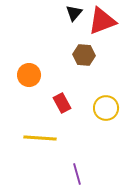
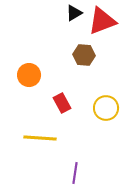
black triangle: rotated 18 degrees clockwise
purple line: moved 2 px left, 1 px up; rotated 25 degrees clockwise
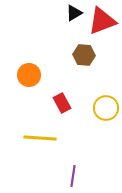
purple line: moved 2 px left, 3 px down
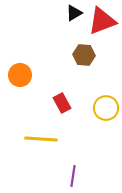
orange circle: moved 9 px left
yellow line: moved 1 px right, 1 px down
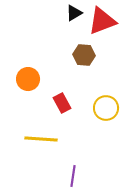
orange circle: moved 8 px right, 4 px down
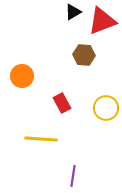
black triangle: moved 1 px left, 1 px up
orange circle: moved 6 px left, 3 px up
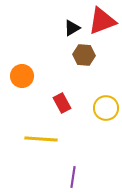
black triangle: moved 1 px left, 16 px down
purple line: moved 1 px down
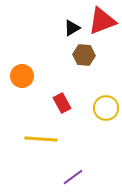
purple line: rotated 45 degrees clockwise
